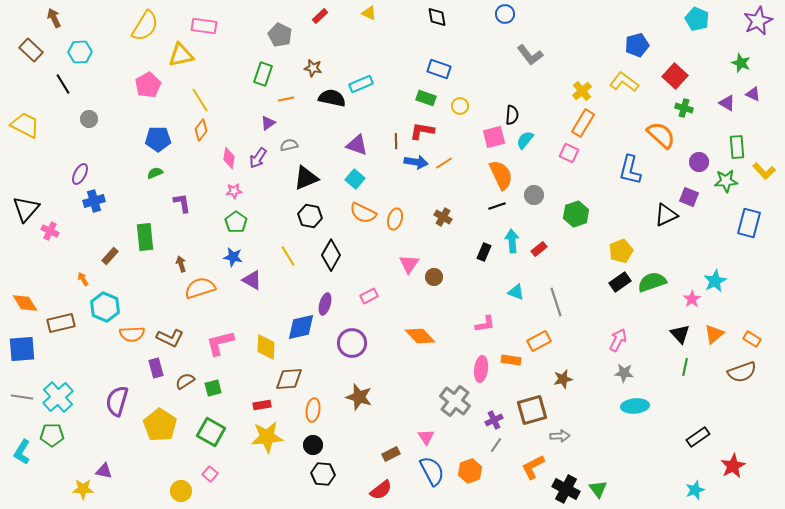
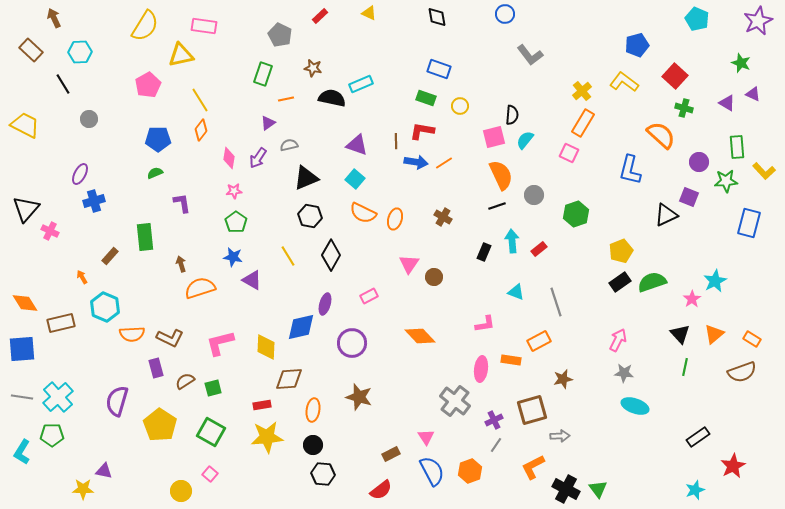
orange arrow at (83, 279): moved 1 px left, 2 px up
cyan ellipse at (635, 406): rotated 24 degrees clockwise
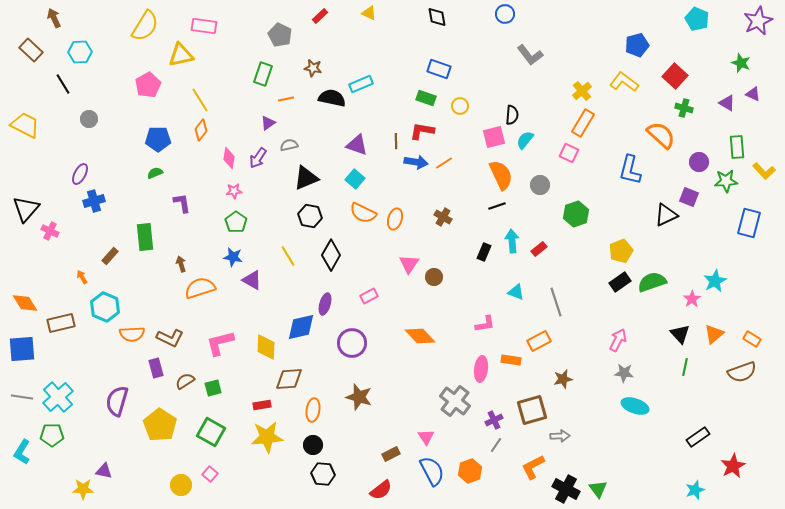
gray circle at (534, 195): moved 6 px right, 10 px up
yellow circle at (181, 491): moved 6 px up
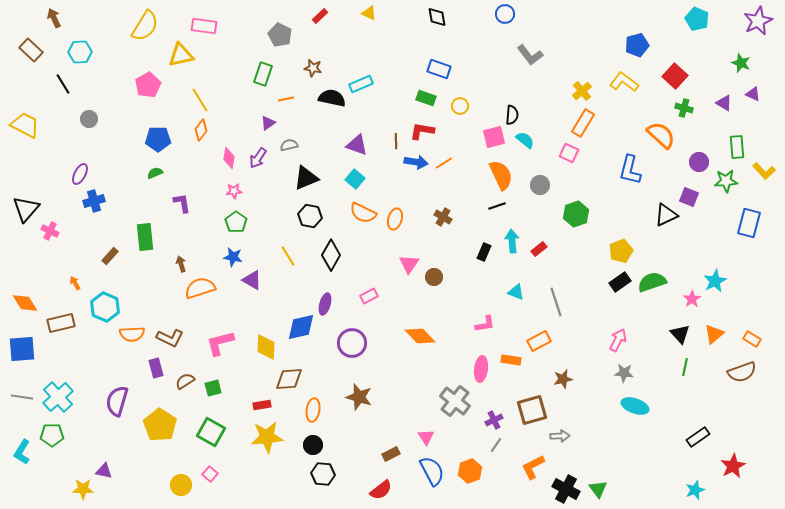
purple triangle at (727, 103): moved 3 px left
cyan semicircle at (525, 140): rotated 90 degrees clockwise
orange arrow at (82, 277): moved 7 px left, 6 px down
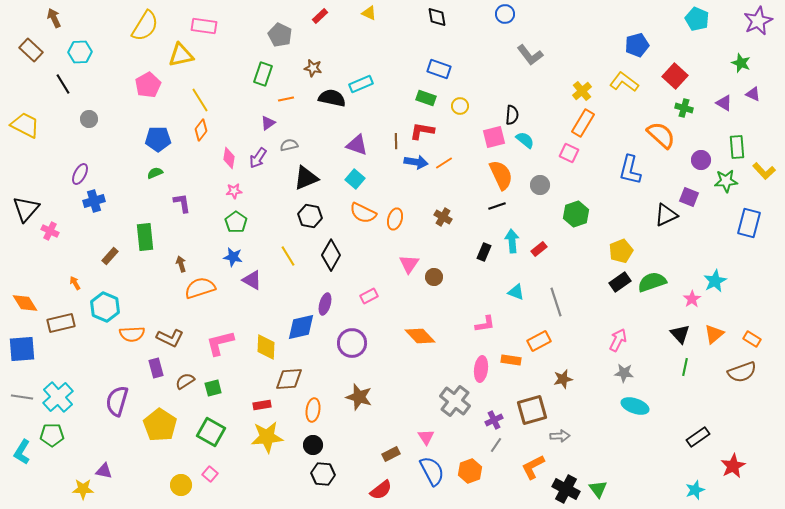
purple circle at (699, 162): moved 2 px right, 2 px up
